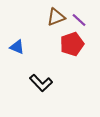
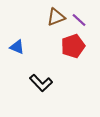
red pentagon: moved 1 px right, 2 px down
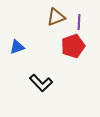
purple line: moved 2 px down; rotated 49 degrees clockwise
blue triangle: rotated 42 degrees counterclockwise
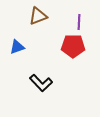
brown triangle: moved 18 px left, 1 px up
red pentagon: rotated 20 degrees clockwise
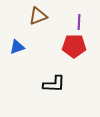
red pentagon: moved 1 px right
black L-shape: moved 13 px right, 1 px down; rotated 45 degrees counterclockwise
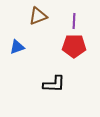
purple line: moved 5 px left, 1 px up
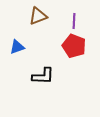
red pentagon: rotated 20 degrees clockwise
black L-shape: moved 11 px left, 8 px up
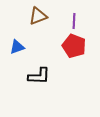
black L-shape: moved 4 px left
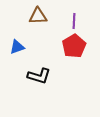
brown triangle: rotated 18 degrees clockwise
red pentagon: rotated 20 degrees clockwise
black L-shape: rotated 15 degrees clockwise
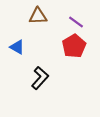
purple line: moved 2 px right, 1 px down; rotated 56 degrees counterclockwise
blue triangle: rotated 49 degrees clockwise
black L-shape: moved 1 px right, 2 px down; rotated 65 degrees counterclockwise
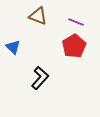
brown triangle: rotated 24 degrees clockwise
purple line: rotated 14 degrees counterclockwise
blue triangle: moved 4 px left; rotated 14 degrees clockwise
